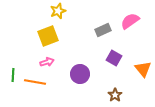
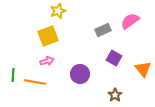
pink arrow: moved 1 px up
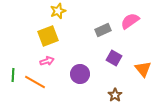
orange line: rotated 20 degrees clockwise
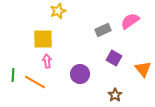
yellow square: moved 5 px left, 3 px down; rotated 20 degrees clockwise
pink arrow: rotated 80 degrees counterclockwise
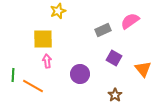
orange line: moved 2 px left, 4 px down
